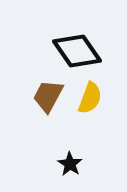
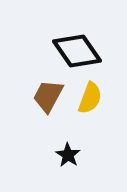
black star: moved 2 px left, 9 px up
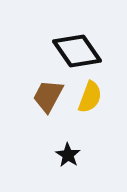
yellow semicircle: moved 1 px up
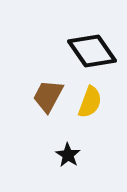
black diamond: moved 15 px right
yellow semicircle: moved 5 px down
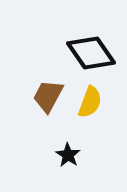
black diamond: moved 1 px left, 2 px down
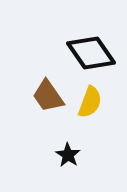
brown trapezoid: rotated 63 degrees counterclockwise
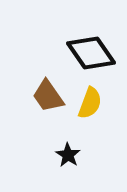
yellow semicircle: moved 1 px down
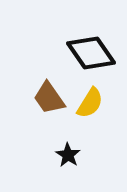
brown trapezoid: moved 1 px right, 2 px down
yellow semicircle: rotated 12 degrees clockwise
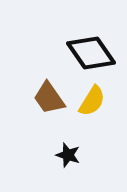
yellow semicircle: moved 2 px right, 2 px up
black star: rotated 15 degrees counterclockwise
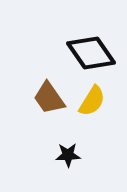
black star: rotated 20 degrees counterclockwise
